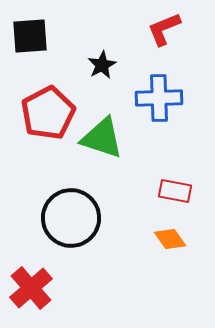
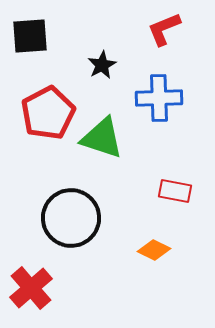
orange diamond: moved 16 px left, 11 px down; rotated 28 degrees counterclockwise
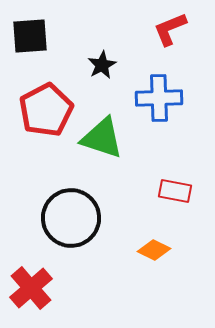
red L-shape: moved 6 px right
red pentagon: moved 2 px left, 3 px up
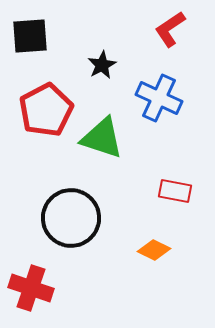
red L-shape: rotated 12 degrees counterclockwise
blue cross: rotated 27 degrees clockwise
red cross: rotated 30 degrees counterclockwise
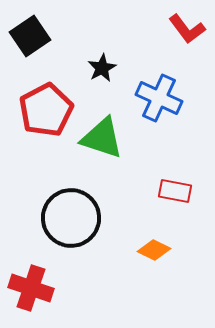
red L-shape: moved 17 px right; rotated 93 degrees counterclockwise
black square: rotated 30 degrees counterclockwise
black star: moved 3 px down
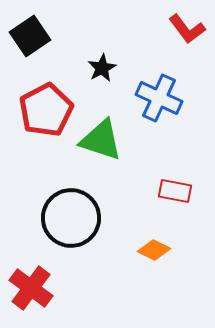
green triangle: moved 1 px left, 2 px down
red cross: rotated 18 degrees clockwise
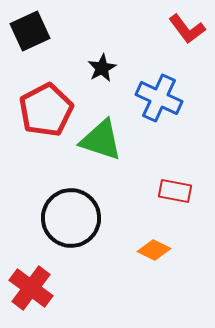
black square: moved 5 px up; rotated 9 degrees clockwise
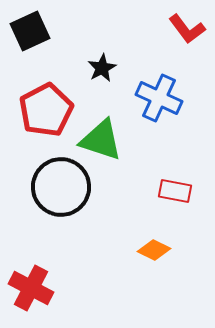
black circle: moved 10 px left, 31 px up
red cross: rotated 9 degrees counterclockwise
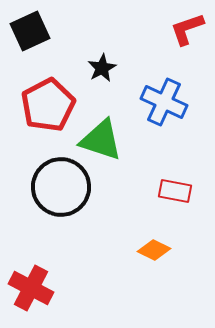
red L-shape: rotated 108 degrees clockwise
blue cross: moved 5 px right, 4 px down
red pentagon: moved 2 px right, 5 px up
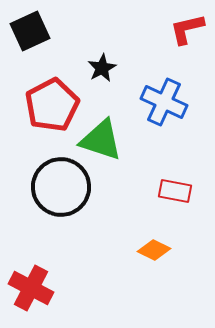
red L-shape: rotated 6 degrees clockwise
red pentagon: moved 4 px right
